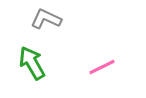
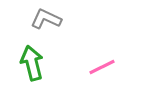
green arrow: rotated 16 degrees clockwise
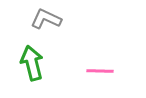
pink line: moved 2 px left, 4 px down; rotated 28 degrees clockwise
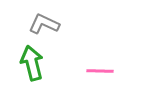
gray L-shape: moved 2 px left, 5 px down
